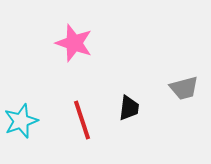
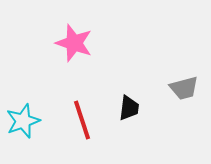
cyan star: moved 2 px right
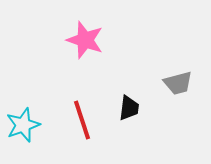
pink star: moved 11 px right, 3 px up
gray trapezoid: moved 6 px left, 5 px up
cyan star: moved 4 px down
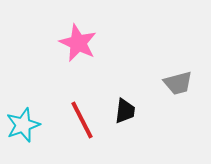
pink star: moved 7 px left, 3 px down; rotated 6 degrees clockwise
black trapezoid: moved 4 px left, 3 px down
red line: rotated 9 degrees counterclockwise
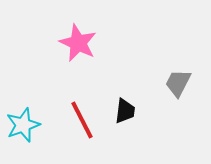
gray trapezoid: rotated 132 degrees clockwise
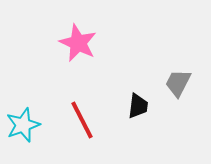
black trapezoid: moved 13 px right, 5 px up
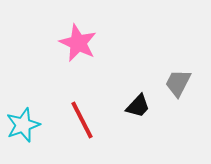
black trapezoid: rotated 36 degrees clockwise
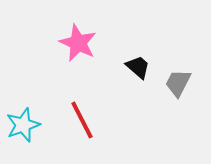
black trapezoid: moved 39 px up; rotated 92 degrees counterclockwise
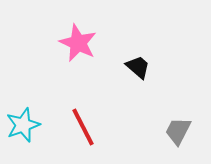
gray trapezoid: moved 48 px down
red line: moved 1 px right, 7 px down
